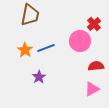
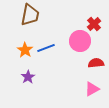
red semicircle: moved 3 px up
purple star: moved 11 px left
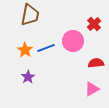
pink circle: moved 7 px left
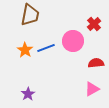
purple star: moved 17 px down
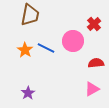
blue line: rotated 48 degrees clockwise
purple star: moved 1 px up
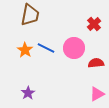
pink circle: moved 1 px right, 7 px down
pink triangle: moved 5 px right, 5 px down
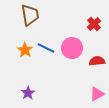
brown trapezoid: rotated 20 degrees counterclockwise
pink circle: moved 2 px left
red semicircle: moved 1 px right, 2 px up
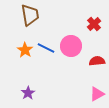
pink circle: moved 1 px left, 2 px up
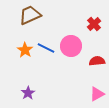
brown trapezoid: rotated 105 degrees counterclockwise
